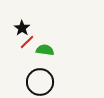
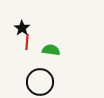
red line: rotated 42 degrees counterclockwise
green semicircle: moved 6 px right
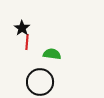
green semicircle: moved 1 px right, 4 px down
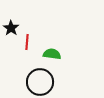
black star: moved 11 px left
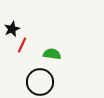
black star: moved 1 px right, 1 px down; rotated 14 degrees clockwise
red line: moved 5 px left, 3 px down; rotated 21 degrees clockwise
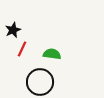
black star: moved 1 px right, 1 px down
red line: moved 4 px down
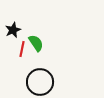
red line: rotated 14 degrees counterclockwise
green semicircle: moved 16 px left, 11 px up; rotated 48 degrees clockwise
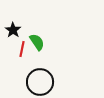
black star: rotated 14 degrees counterclockwise
green semicircle: moved 1 px right, 1 px up
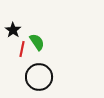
black circle: moved 1 px left, 5 px up
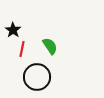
green semicircle: moved 13 px right, 4 px down
black circle: moved 2 px left
